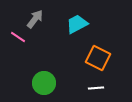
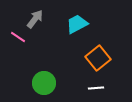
orange square: rotated 25 degrees clockwise
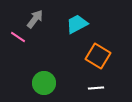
orange square: moved 2 px up; rotated 20 degrees counterclockwise
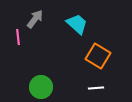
cyan trapezoid: rotated 70 degrees clockwise
pink line: rotated 49 degrees clockwise
green circle: moved 3 px left, 4 px down
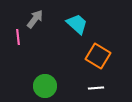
green circle: moved 4 px right, 1 px up
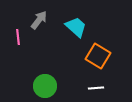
gray arrow: moved 4 px right, 1 px down
cyan trapezoid: moved 1 px left, 3 px down
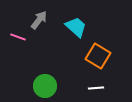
pink line: rotated 63 degrees counterclockwise
